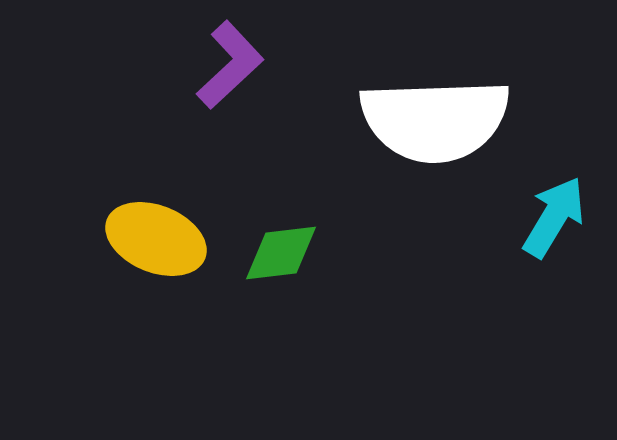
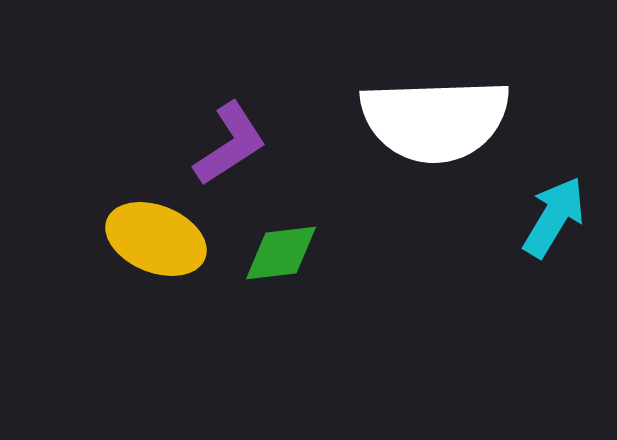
purple L-shape: moved 79 px down; rotated 10 degrees clockwise
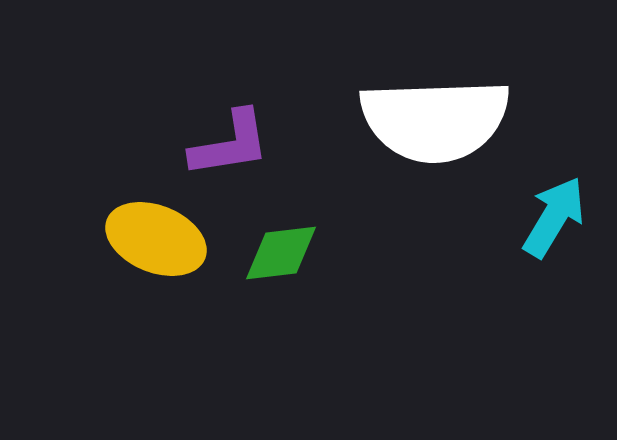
purple L-shape: rotated 24 degrees clockwise
